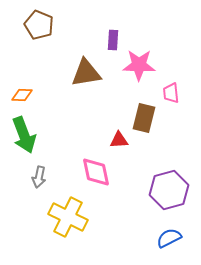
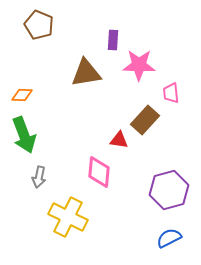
brown rectangle: moved 1 px right, 2 px down; rotated 28 degrees clockwise
red triangle: rotated 12 degrees clockwise
pink diamond: moved 3 px right; rotated 16 degrees clockwise
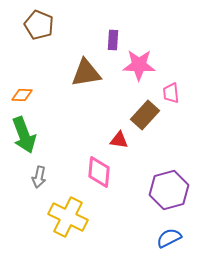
brown rectangle: moved 5 px up
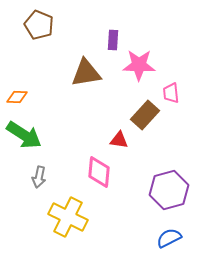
orange diamond: moved 5 px left, 2 px down
green arrow: rotated 36 degrees counterclockwise
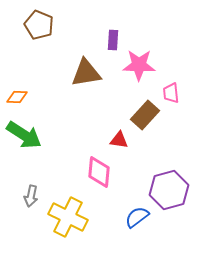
gray arrow: moved 8 px left, 19 px down
blue semicircle: moved 32 px left, 21 px up; rotated 10 degrees counterclockwise
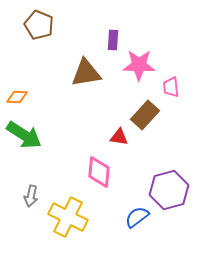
pink trapezoid: moved 6 px up
red triangle: moved 3 px up
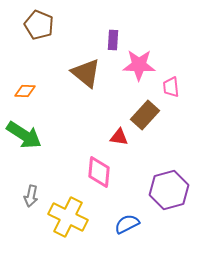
brown triangle: rotated 48 degrees clockwise
orange diamond: moved 8 px right, 6 px up
blue semicircle: moved 10 px left, 7 px down; rotated 10 degrees clockwise
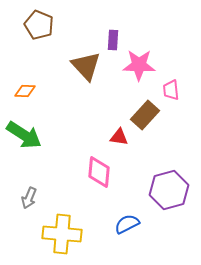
brown triangle: moved 7 px up; rotated 8 degrees clockwise
pink trapezoid: moved 3 px down
gray arrow: moved 2 px left, 2 px down; rotated 10 degrees clockwise
yellow cross: moved 6 px left, 17 px down; rotated 21 degrees counterclockwise
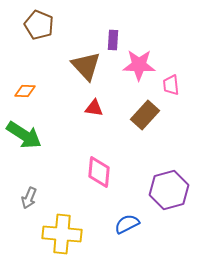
pink trapezoid: moved 5 px up
red triangle: moved 25 px left, 29 px up
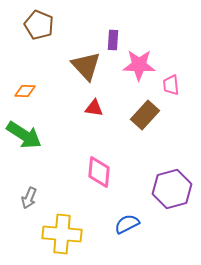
purple hexagon: moved 3 px right, 1 px up
